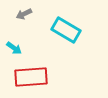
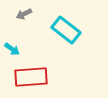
cyan rectangle: rotated 8 degrees clockwise
cyan arrow: moved 2 px left, 1 px down
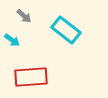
gray arrow: moved 2 px down; rotated 112 degrees counterclockwise
cyan arrow: moved 9 px up
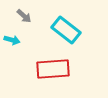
cyan arrow: rotated 21 degrees counterclockwise
red rectangle: moved 22 px right, 8 px up
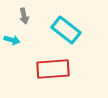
gray arrow: rotated 35 degrees clockwise
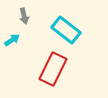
cyan arrow: rotated 49 degrees counterclockwise
red rectangle: rotated 60 degrees counterclockwise
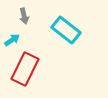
red rectangle: moved 28 px left
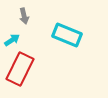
cyan rectangle: moved 1 px right, 5 px down; rotated 16 degrees counterclockwise
red rectangle: moved 5 px left
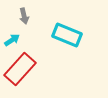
red rectangle: rotated 16 degrees clockwise
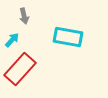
cyan rectangle: moved 1 px right, 2 px down; rotated 12 degrees counterclockwise
cyan arrow: rotated 14 degrees counterclockwise
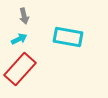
cyan arrow: moved 7 px right, 1 px up; rotated 21 degrees clockwise
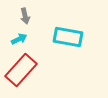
gray arrow: moved 1 px right
red rectangle: moved 1 px right, 1 px down
